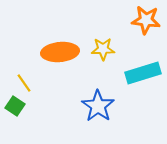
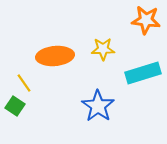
orange ellipse: moved 5 px left, 4 px down
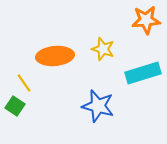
orange star: rotated 12 degrees counterclockwise
yellow star: rotated 20 degrees clockwise
blue star: rotated 20 degrees counterclockwise
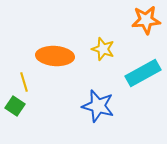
orange ellipse: rotated 9 degrees clockwise
cyan rectangle: rotated 12 degrees counterclockwise
yellow line: moved 1 px up; rotated 18 degrees clockwise
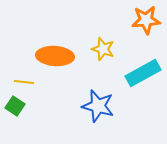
yellow line: rotated 66 degrees counterclockwise
